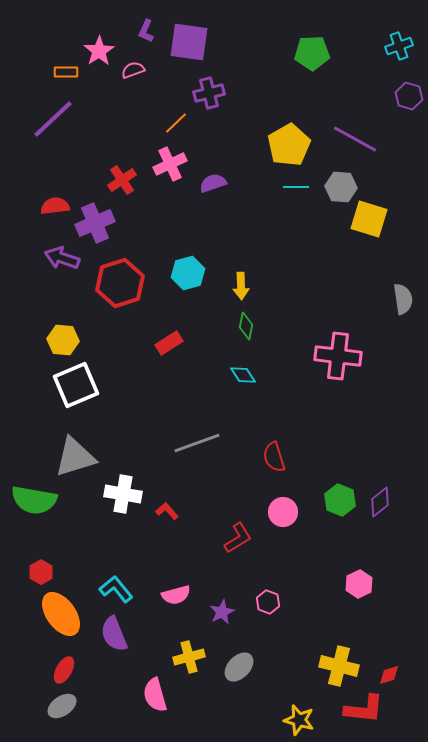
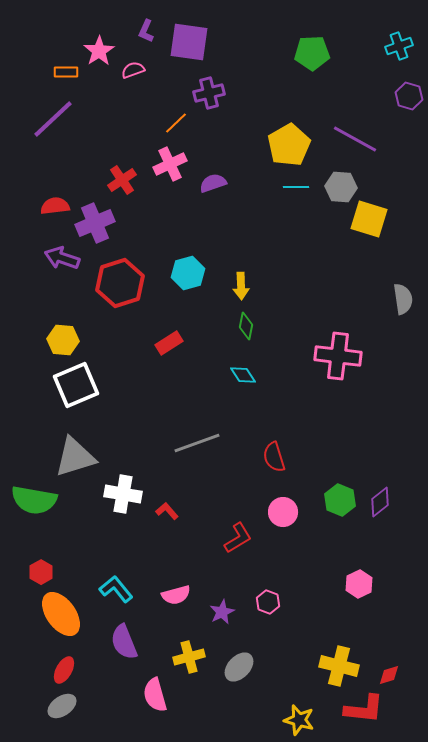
purple semicircle at (114, 634): moved 10 px right, 8 px down
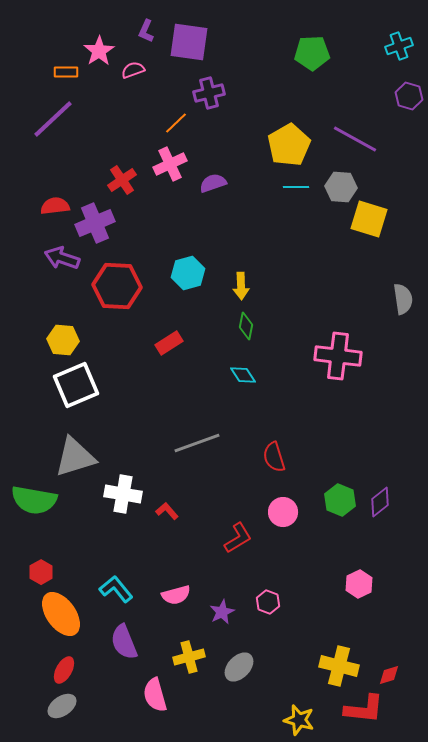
red hexagon at (120, 283): moved 3 px left, 3 px down; rotated 21 degrees clockwise
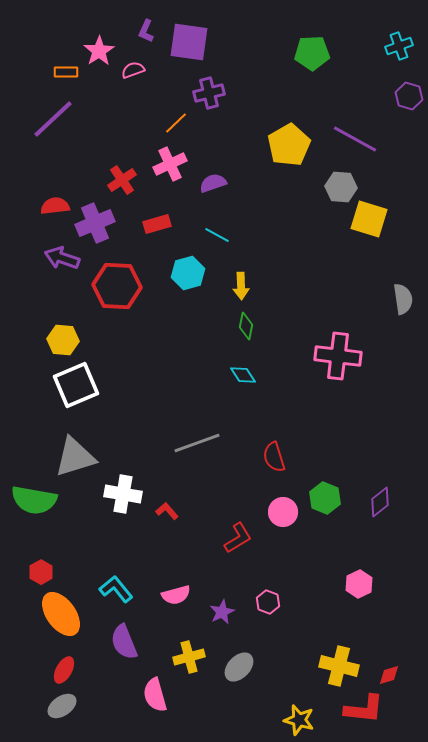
cyan line at (296, 187): moved 79 px left, 48 px down; rotated 30 degrees clockwise
red rectangle at (169, 343): moved 12 px left, 119 px up; rotated 16 degrees clockwise
green hexagon at (340, 500): moved 15 px left, 2 px up
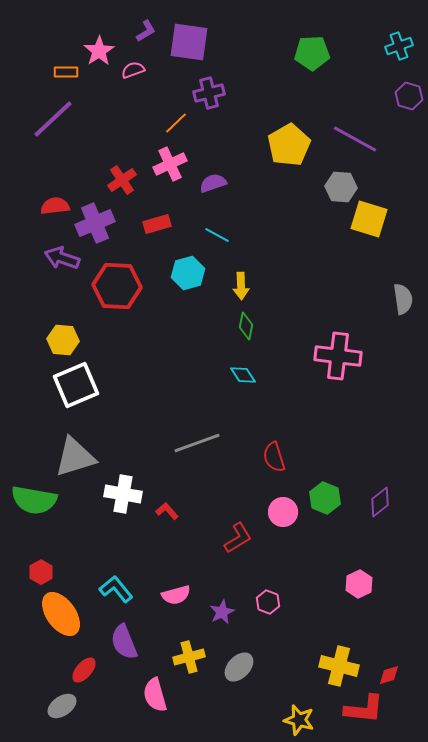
purple L-shape at (146, 31): rotated 145 degrees counterclockwise
red ellipse at (64, 670): moved 20 px right; rotated 12 degrees clockwise
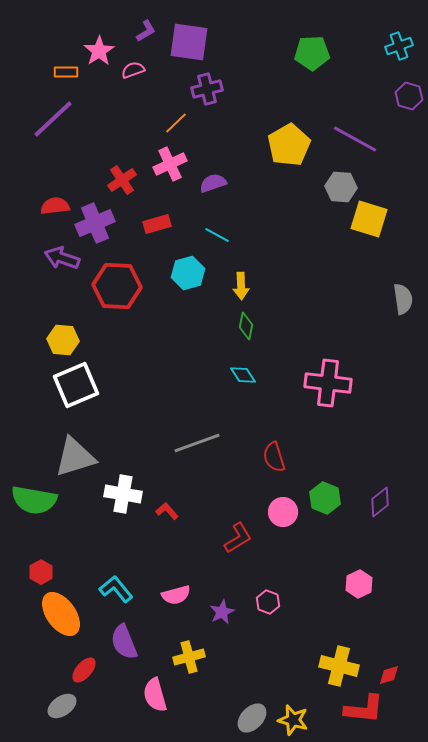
purple cross at (209, 93): moved 2 px left, 4 px up
pink cross at (338, 356): moved 10 px left, 27 px down
gray ellipse at (239, 667): moved 13 px right, 51 px down
yellow star at (299, 720): moved 6 px left
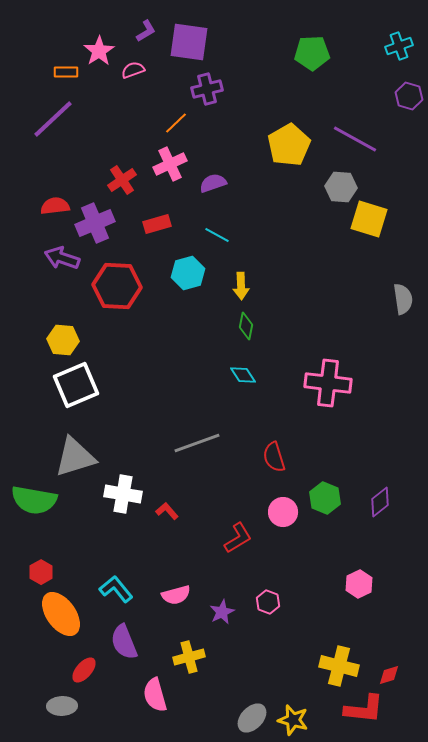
gray ellipse at (62, 706): rotated 32 degrees clockwise
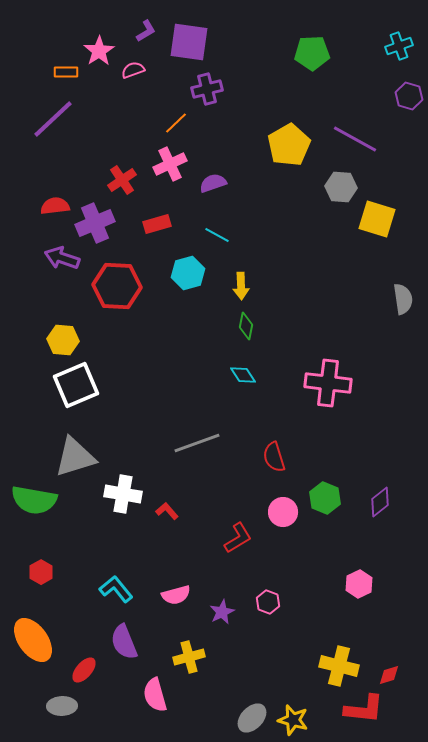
yellow square at (369, 219): moved 8 px right
orange ellipse at (61, 614): moved 28 px left, 26 px down
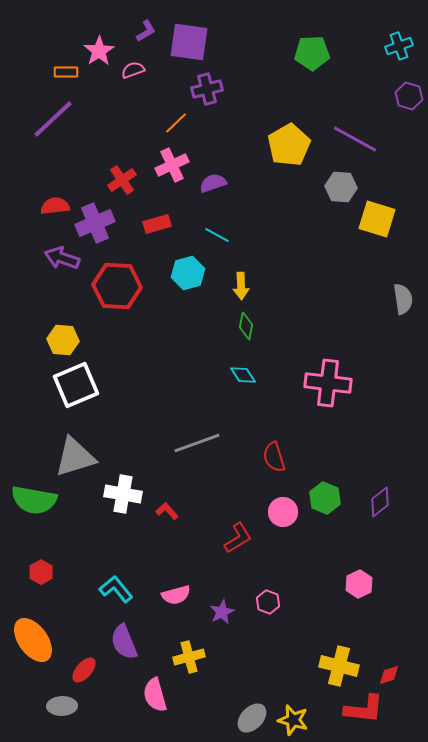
pink cross at (170, 164): moved 2 px right, 1 px down
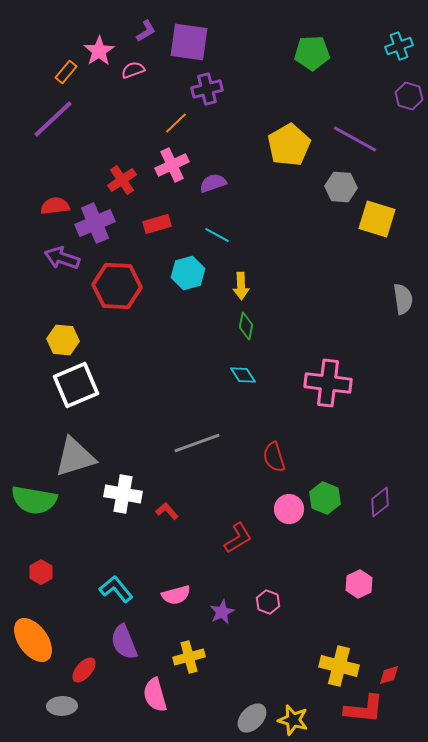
orange rectangle at (66, 72): rotated 50 degrees counterclockwise
pink circle at (283, 512): moved 6 px right, 3 px up
